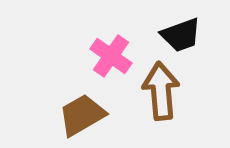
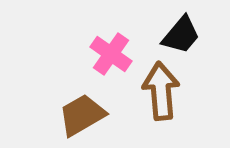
black trapezoid: rotated 30 degrees counterclockwise
pink cross: moved 2 px up
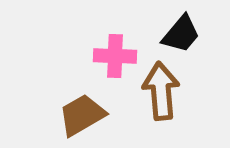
black trapezoid: moved 1 px up
pink cross: moved 4 px right, 2 px down; rotated 33 degrees counterclockwise
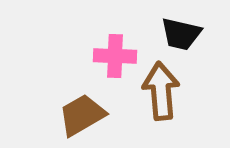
black trapezoid: rotated 63 degrees clockwise
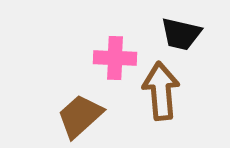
pink cross: moved 2 px down
brown trapezoid: moved 2 px left, 1 px down; rotated 12 degrees counterclockwise
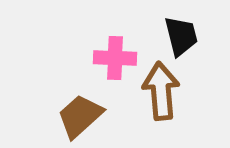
black trapezoid: moved 2 px down; rotated 117 degrees counterclockwise
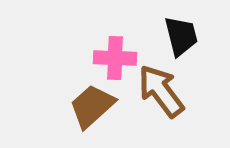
brown arrow: rotated 32 degrees counterclockwise
brown trapezoid: moved 12 px right, 10 px up
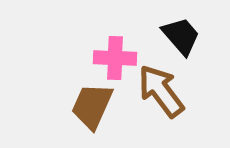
black trapezoid: rotated 27 degrees counterclockwise
brown trapezoid: rotated 24 degrees counterclockwise
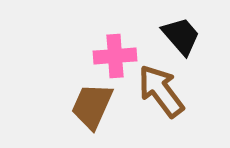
pink cross: moved 2 px up; rotated 6 degrees counterclockwise
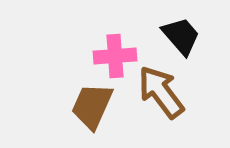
brown arrow: moved 1 px down
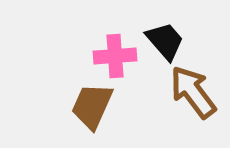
black trapezoid: moved 16 px left, 5 px down
brown arrow: moved 32 px right
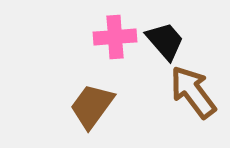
pink cross: moved 19 px up
brown trapezoid: rotated 12 degrees clockwise
